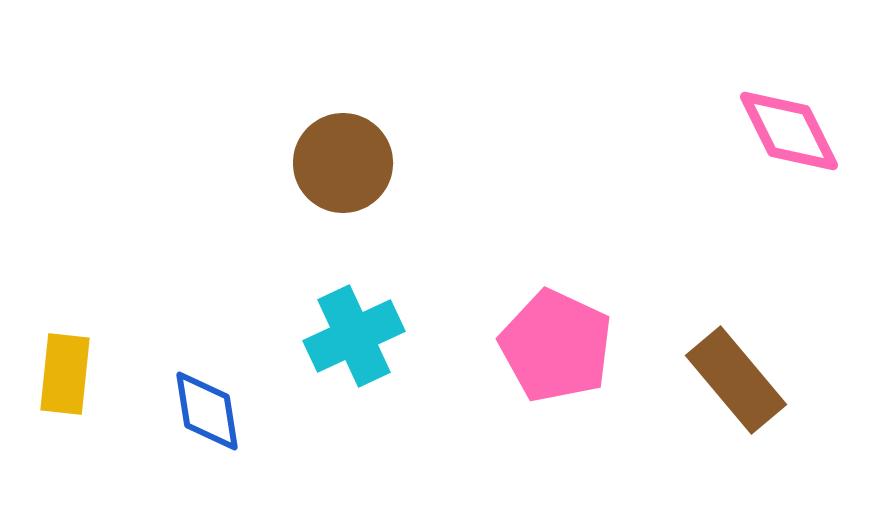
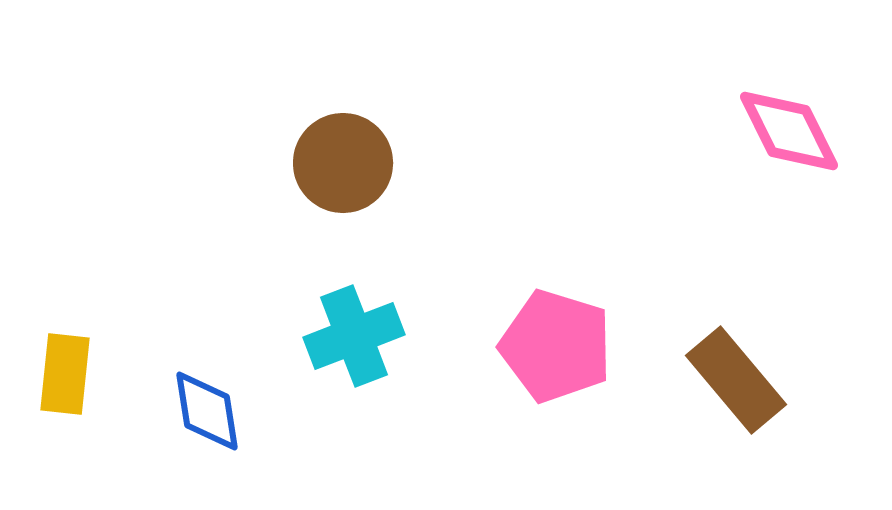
cyan cross: rotated 4 degrees clockwise
pink pentagon: rotated 8 degrees counterclockwise
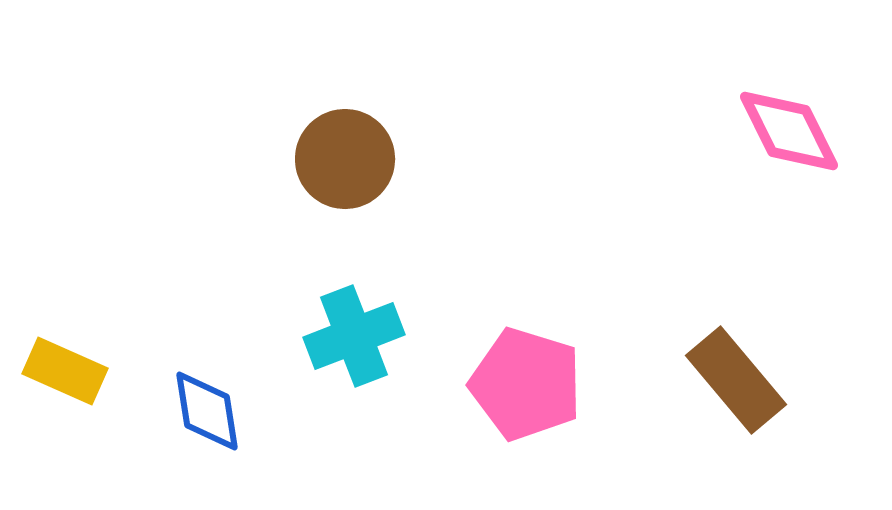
brown circle: moved 2 px right, 4 px up
pink pentagon: moved 30 px left, 38 px down
yellow rectangle: moved 3 px up; rotated 72 degrees counterclockwise
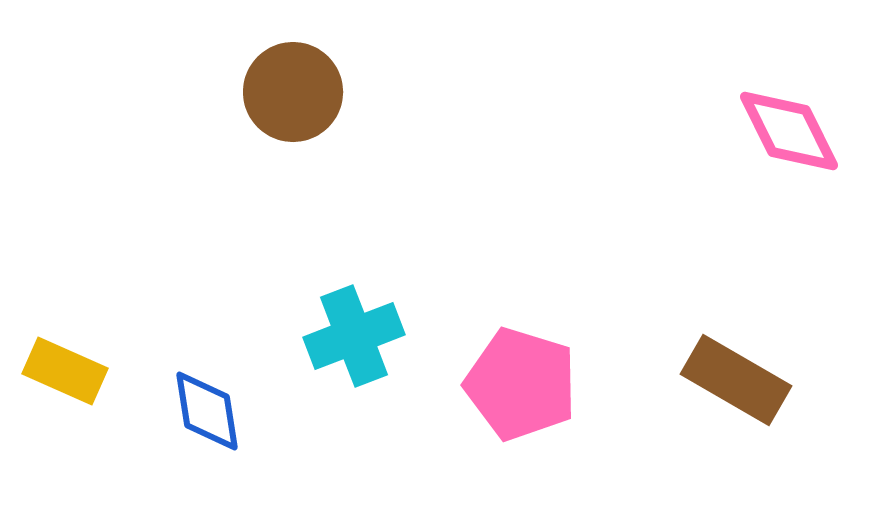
brown circle: moved 52 px left, 67 px up
brown rectangle: rotated 20 degrees counterclockwise
pink pentagon: moved 5 px left
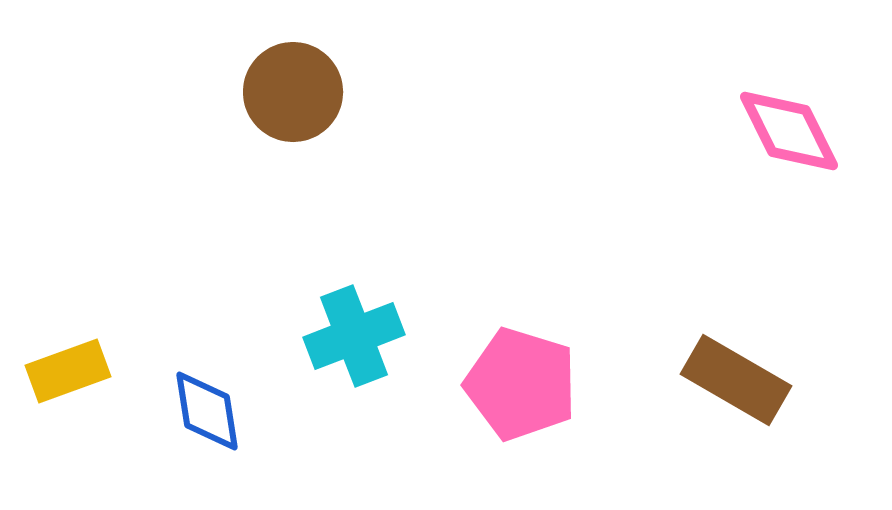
yellow rectangle: moved 3 px right; rotated 44 degrees counterclockwise
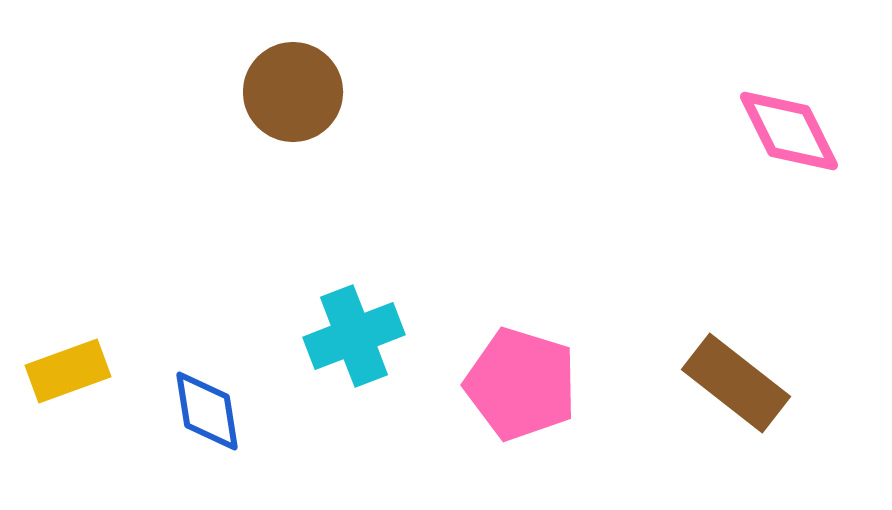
brown rectangle: moved 3 px down; rotated 8 degrees clockwise
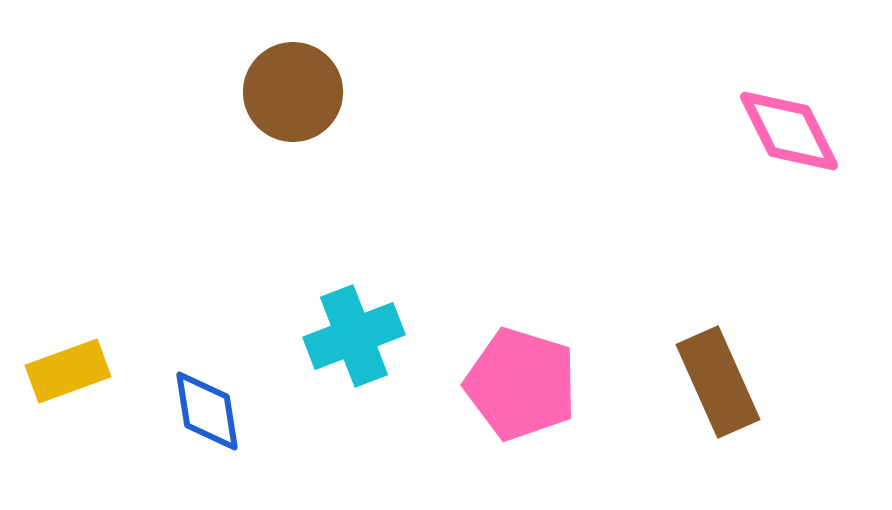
brown rectangle: moved 18 px left, 1 px up; rotated 28 degrees clockwise
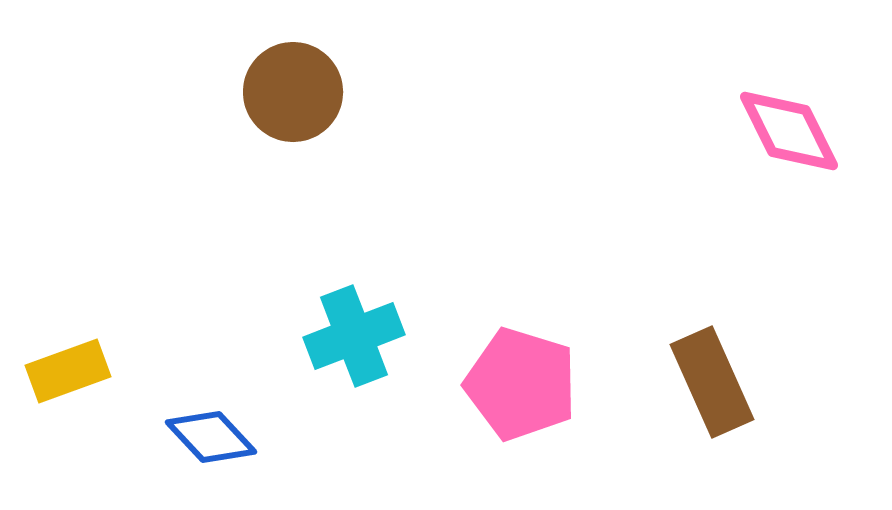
brown rectangle: moved 6 px left
blue diamond: moved 4 px right, 26 px down; rotated 34 degrees counterclockwise
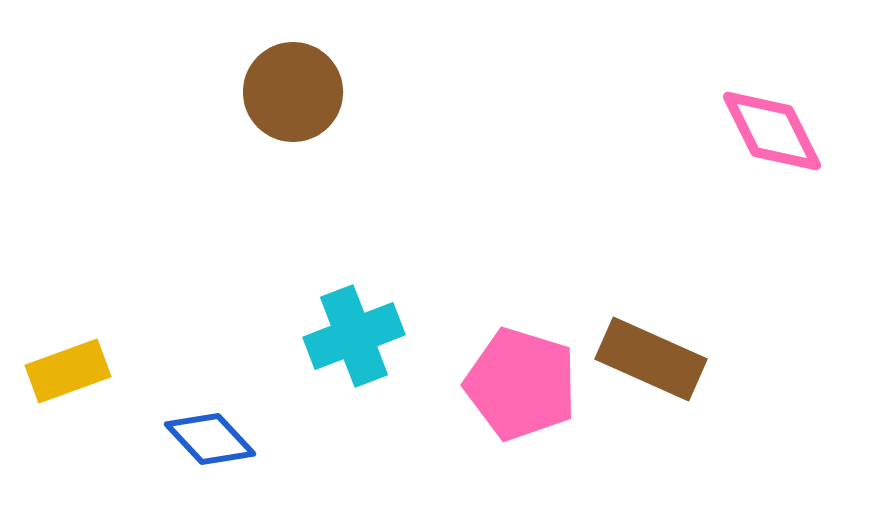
pink diamond: moved 17 px left
brown rectangle: moved 61 px left, 23 px up; rotated 42 degrees counterclockwise
blue diamond: moved 1 px left, 2 px down
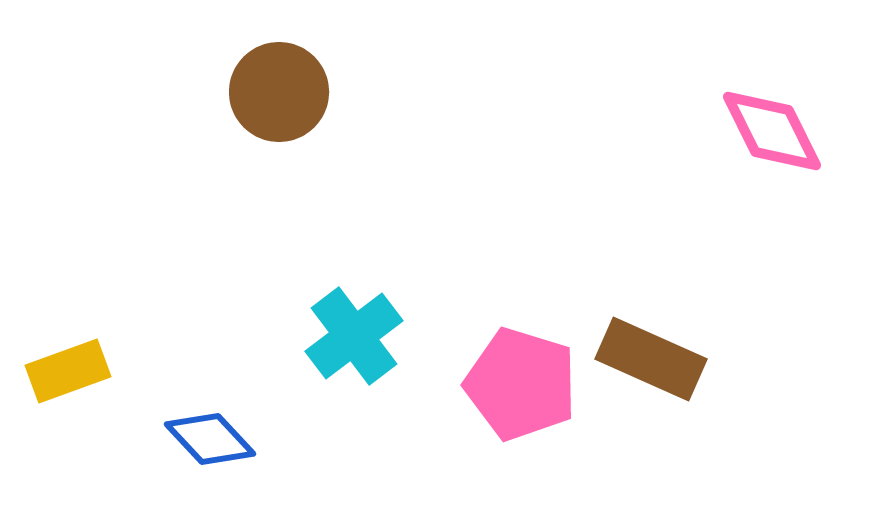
brown circle: moved 14 px left
cyan cross: rotated 16 degrees counterclockwise
